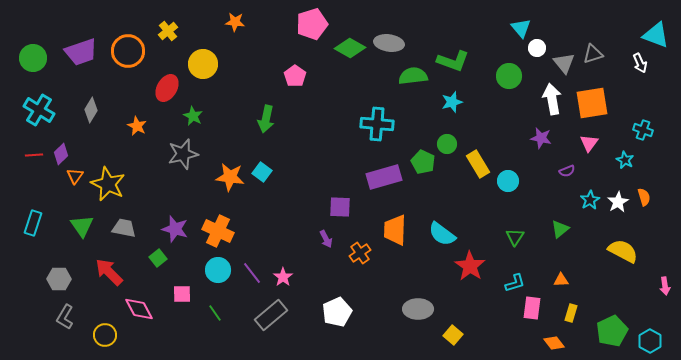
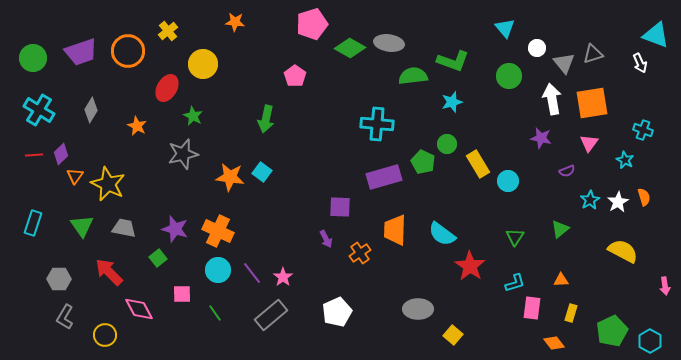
cyan triangle at (521, 28): moved 16 px left
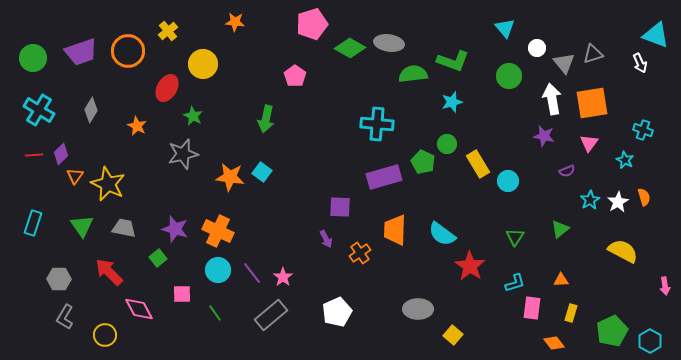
green semicircle at (413, 76): moved 2 px up
purple star at (541, 138): moved 3 px right, 2 px up
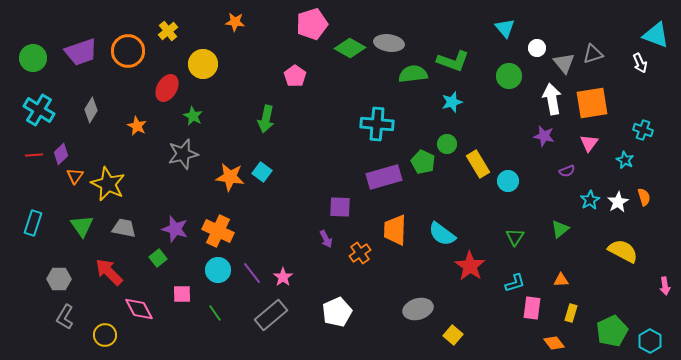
gray ellipse at (418, 309): rotated 16 degrees counterclockwise
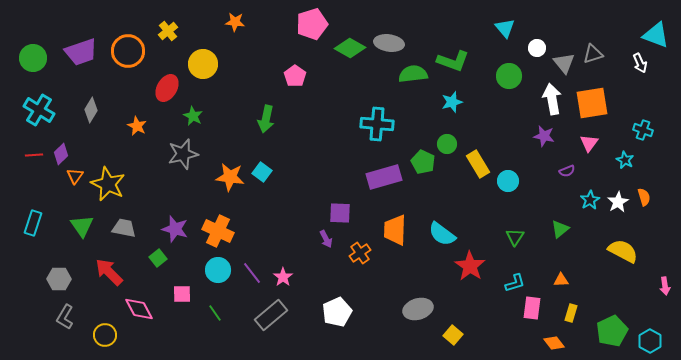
purple square at (340, 207): moved 6 px down
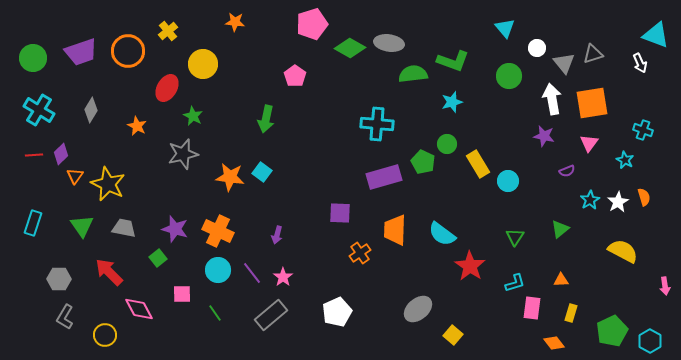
purple arrow at (326, 239): moved 49 px left, 4 px up; rotated 42 degrees clockwise
gray ellipse at (418, 309): rotated 24 degrees counterclockwise
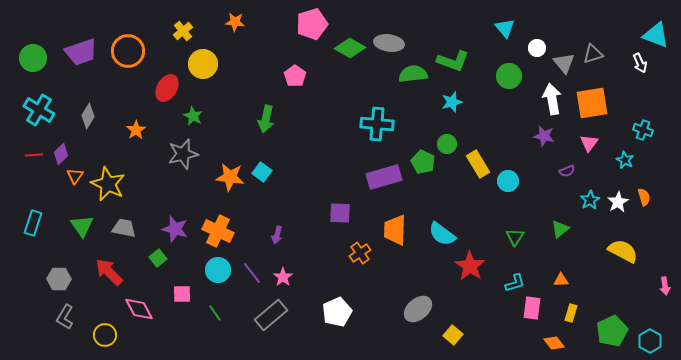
yellow cross at (168, 31): moved 15 px right
gray diamond at (91, 110): moved 3 px left, 6 px down
orange star at (137, 126): moved 1 px left, 4 px down; rotated 12 degrees clockwise
